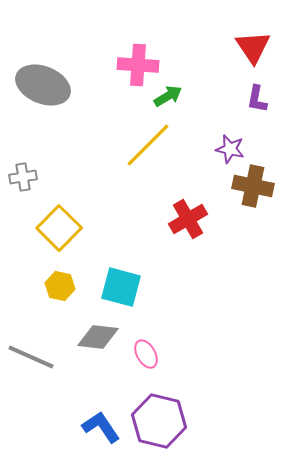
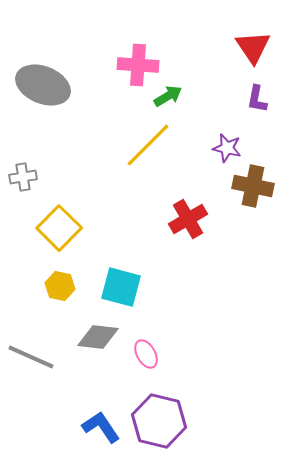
purple star: moved 3 px left, 1 px up
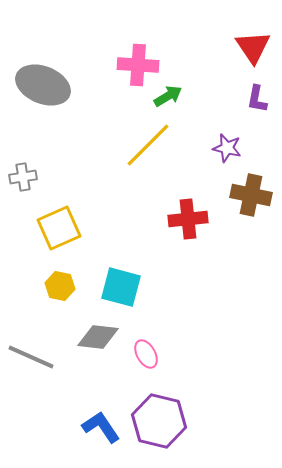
brown cross: moved 2 px left, 9 px down
red cross: rotated 24 degrees clockwise
yellow square: rotated 21 degrees clockwise
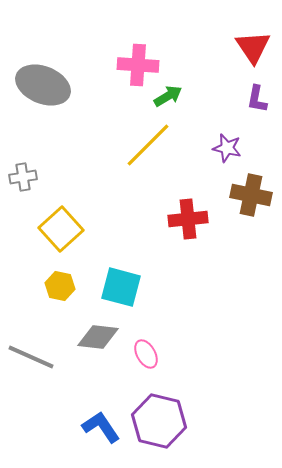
yellow square: moved 2 px right, 1 px down; rotated 18 degrees counterclockwise
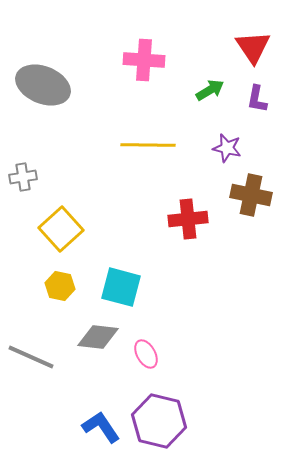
pink cross: moved 6 px right, 5 px up
green arrow: moved 42 px right, 6 px up
yellow line: rotated 46 degrees clockwise
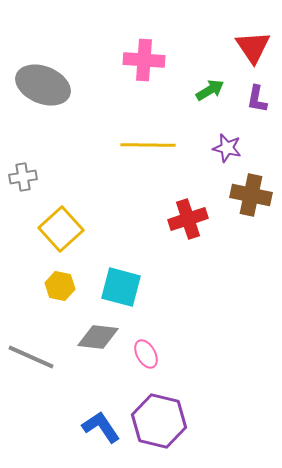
red cross: rotated 12 degrees counterclockwise
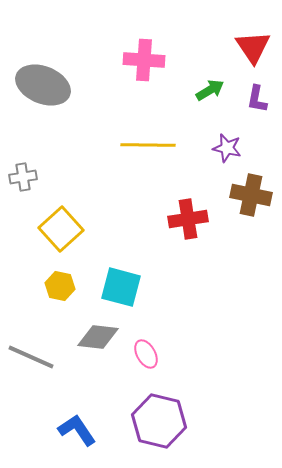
red cross: rotated 9 degrees clockwise
blue L-shape: moved 24 px left, 3 px down
